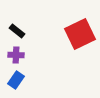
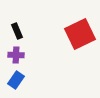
black rectangle: rotated 28 degrees clockwise
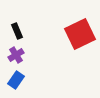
purple cross: rotated 35 degrees counterclockwise
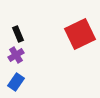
black rectangle: moved 1 px right, 3 px down
blue rectangle: moved 2 px down
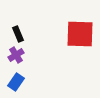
red square: rotated 28 degrees clockwise
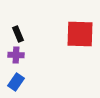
purple cross: rotated 35 degrees clockwise
